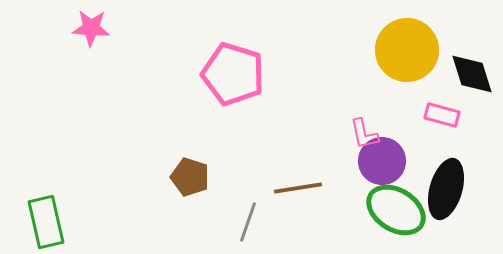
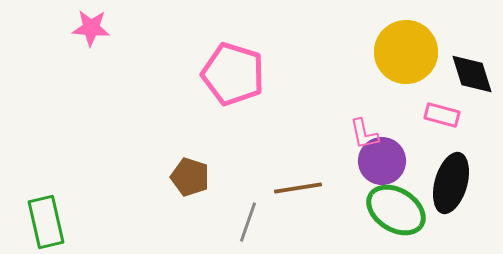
yellow circle: moved 1 px left, 2 px down
black ellipse: moved 5 px right, 6 px up
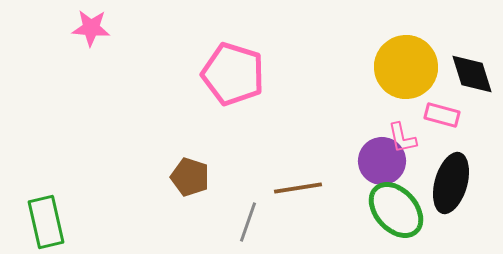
yellow circle: moved 15 px down
pink L-shape: moved 38 px right, 4 px down
green ellipse: rotated 16 degrees clockwise
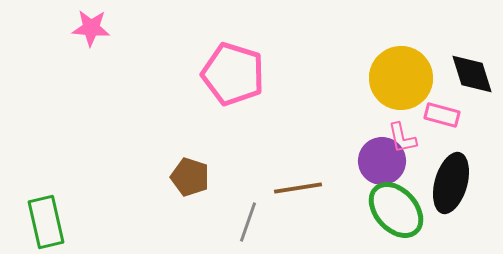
yellow circle: moved 5 px left, 11 px down
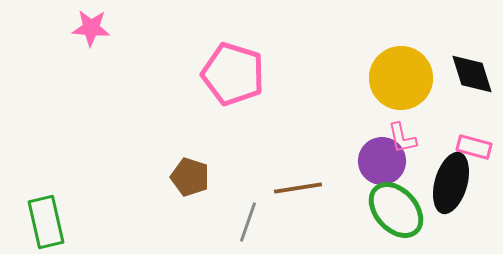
pink rectangle: moved 32 px right, 32 px down
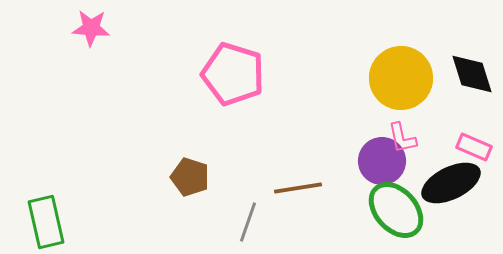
pink rectangle: rotated 8 degrees clockwise
black ellipse: rotated 48 degrees clockwise
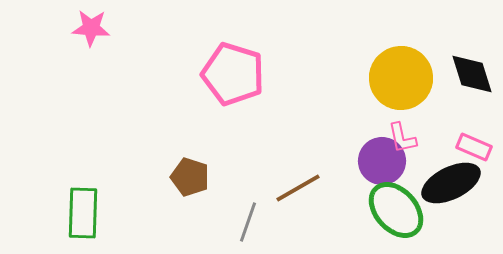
brown line: rotated 21 degrees counterclockwise
green rectangle: moved 37 px right, 9 px up; rotated 15 degrees clockwise
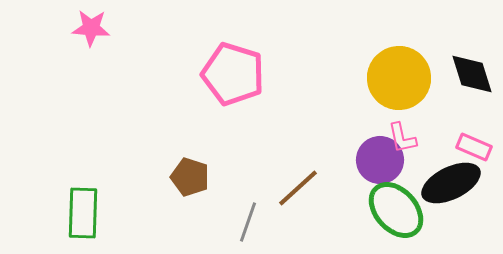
yellow circle: moved 2 px left
purple circle: moved 2 px left, 1 px up
brown line: rotated 12 degrees counterclockwise
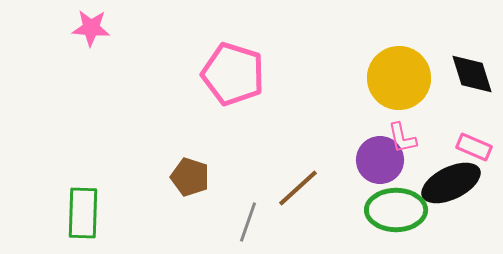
green ellipse: rotated 48 degrees counterclockwise
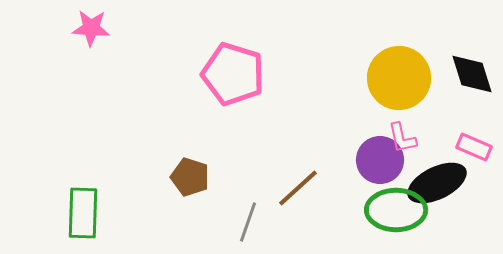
black ellipse: moved 14 px left
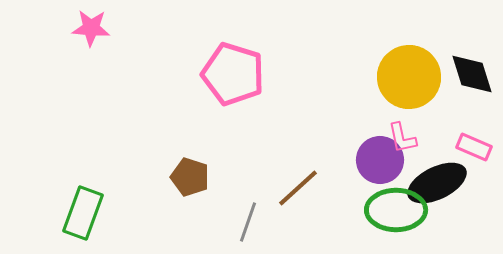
yellow circle: moved 10 px right, 1 px up
green rectangle: rotated 18 degrees clockwise
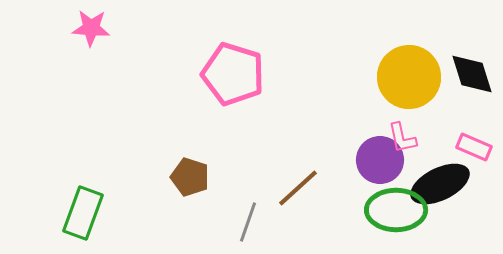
black ellipse: moved 3 px right, 1 px down
